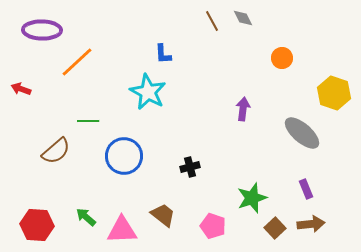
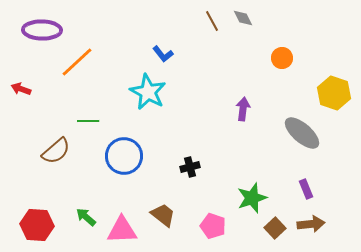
blue L-shape: rotated 35 degrees counterclockwise
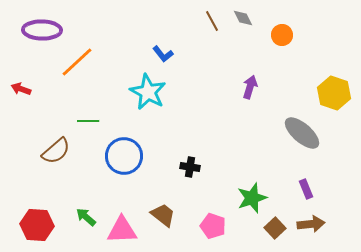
orange circle: moved 23 px up
purple arrow: moved 7 px right, 22 px up; rotated 10 degrees clockwise
black cross: rotated 24 degrees clockwise
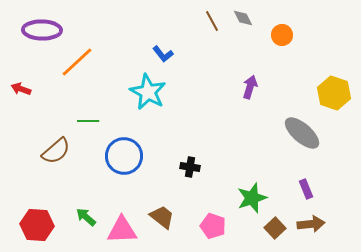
brown trapezoid: moved 1 px left, 2 px down
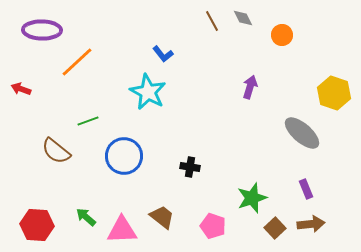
green line: rotated 20 degrees counterclockwise
brown semicircle: rotated 80 degrees clockwise
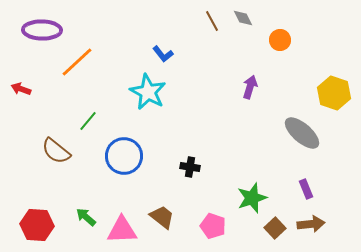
orange circle: moved 2 px left, 5 px down
green line: rotated 30 degrees counterclockwise
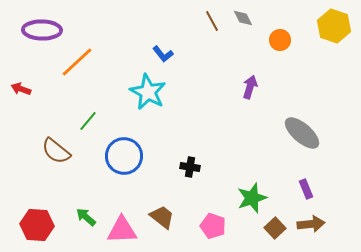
yellow hexagon: moved 67 px up
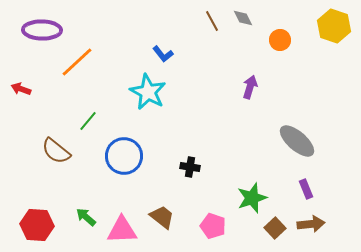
gray ellipse: moved 5 px left, 8 px down
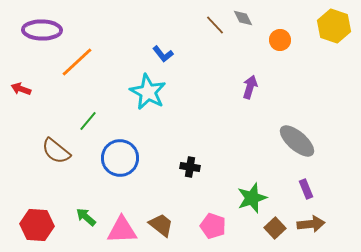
brown line: moved 3 px right, 4 px down; rotated 15 degrees counterclockwise
blue circle: moved 4 px left, 2 px down
brown trapezoid: moved 1 px left, 8 px down
